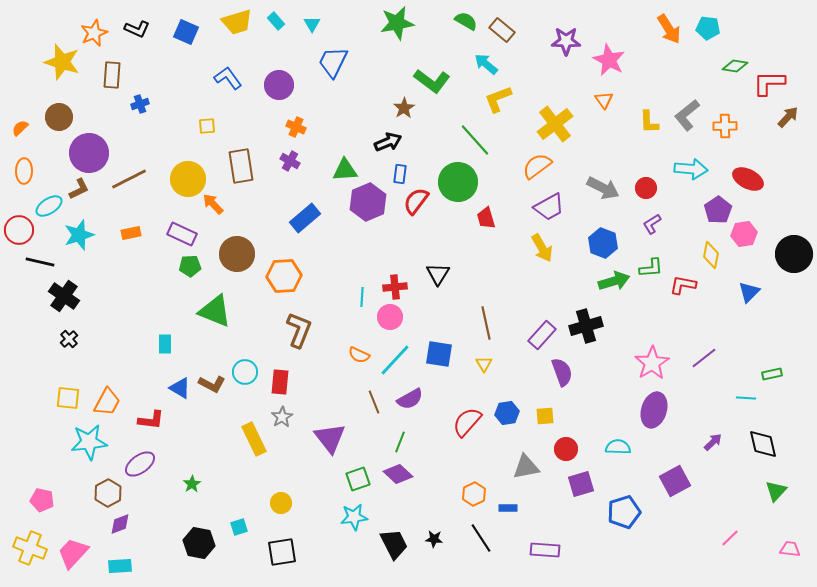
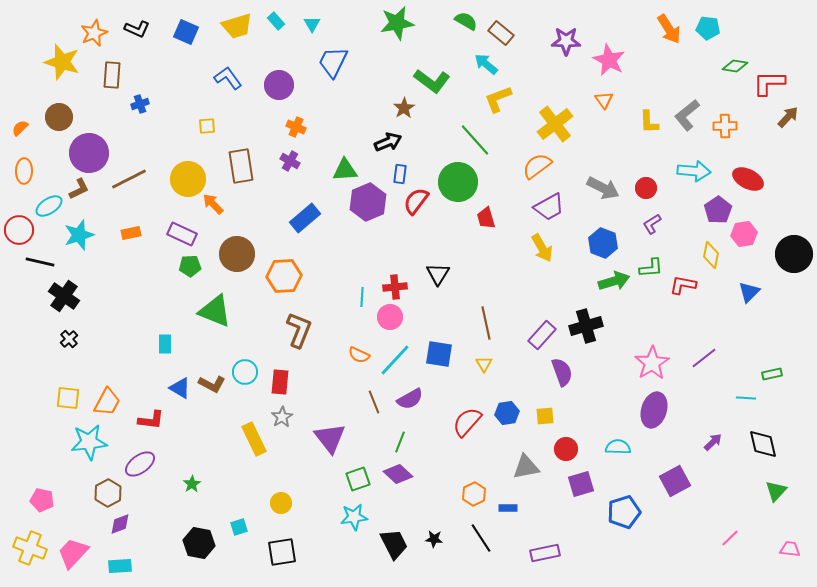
yellow trapezoid at (237, 22): moved 4 px down
brown rectangle at (502, 30): moved 1 px left, 3 px down
cyan arrow at (691, 169): moved 3 px right, 2 px down
purple rectangle at (545, 550): moved 3 px down; rotated 16 degrees counterclockwise
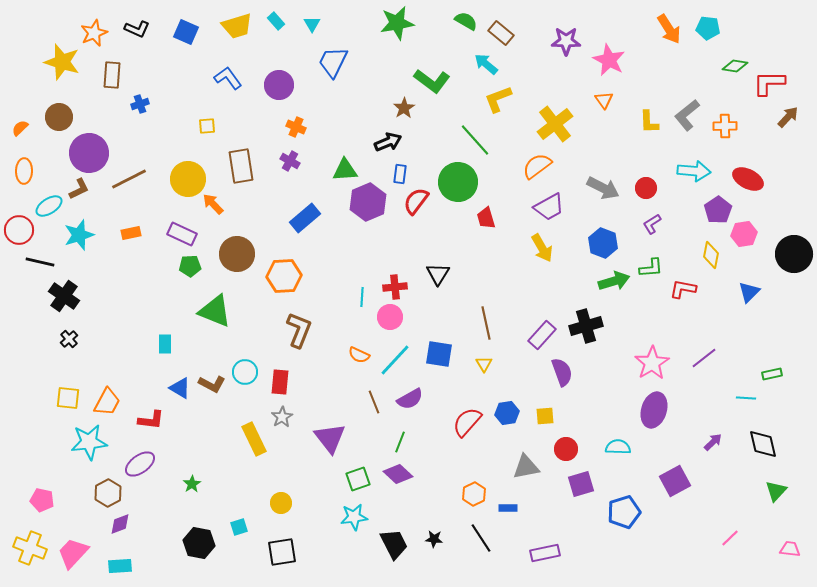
red L-shape at (683, 285): moved 4 px down
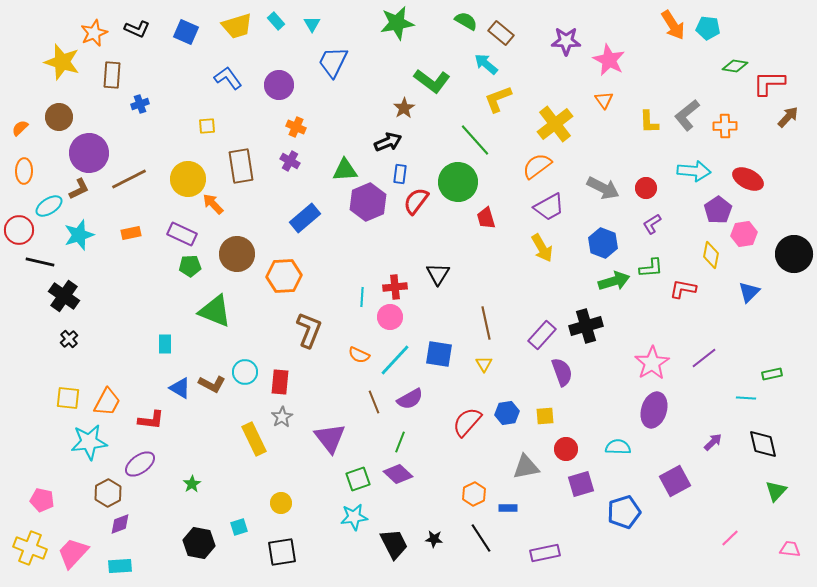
orange arrow at (669, 29): moved 4 px right, 4 px up
brown L-shape at (299, 330): moved 10 px right
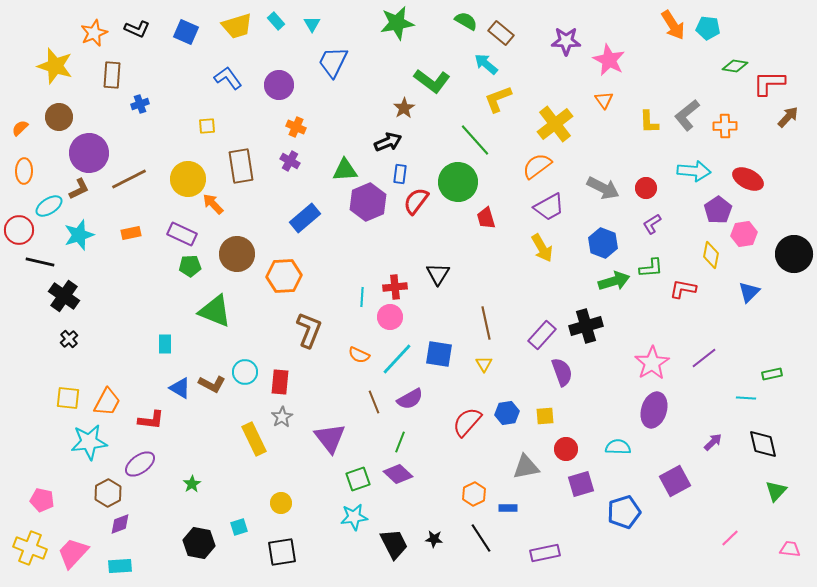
yellow star at (62, 62): moved 7 px left, 4 px down
cyan line at (395, 360): moved 2 px right, 1 px up
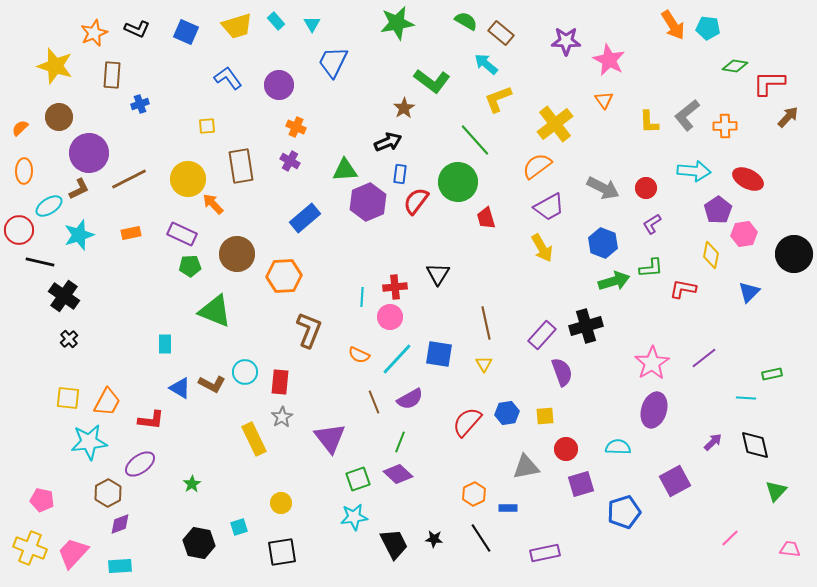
black diamond at (763, 444): moved 8 px left, 1 px down
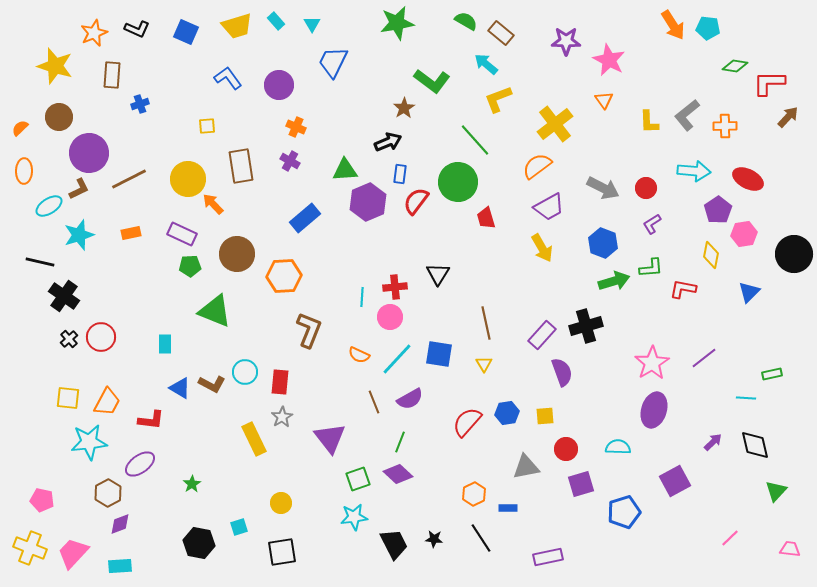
red circle at (19, 230): moved 82 px right, 107 px down
purple rectangle at (545, 553): moved 3 px right, 4 px down
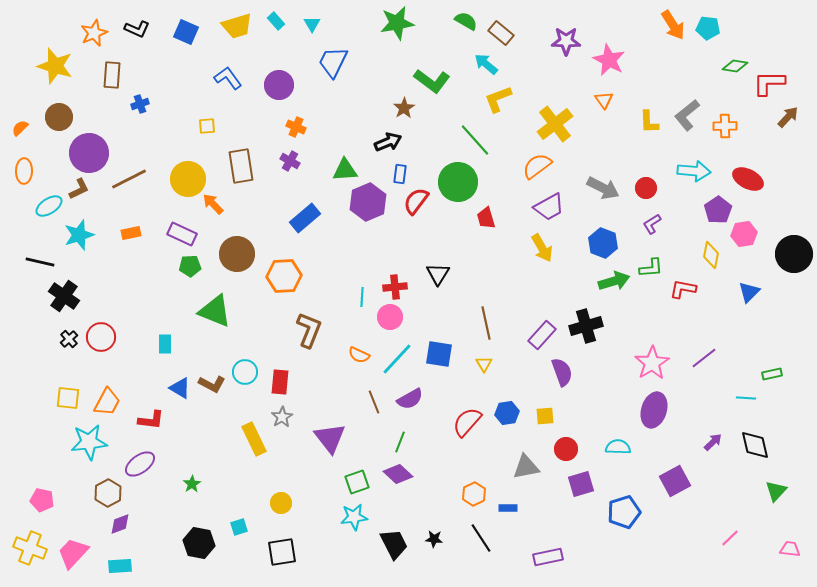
green square at (358, 479): moved 1 px left, 3 px down
